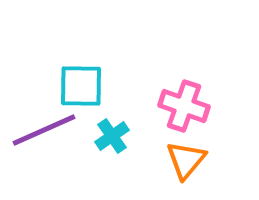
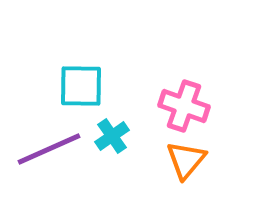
purple line: moved 5 px right, 19 px down
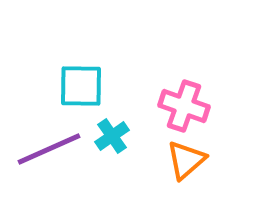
orange triangle: rotated 9 degrees clockwise
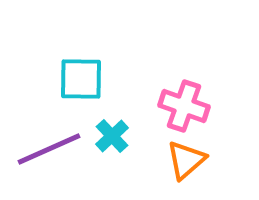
cyan square: moved 7 px up
cyan cross: rotated 8 degrees counterclockwise
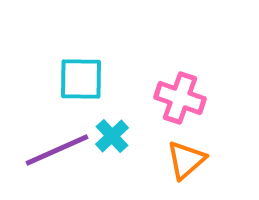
pink cross: moved 4 px left, 8 px up
purple line: moved 8 px right, 1 px down
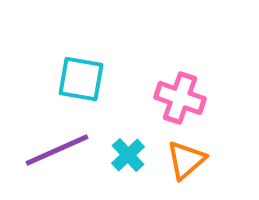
cyan square: rotated 9 degrees clockwise
cyan cross: moved 16 px right, 19 px down
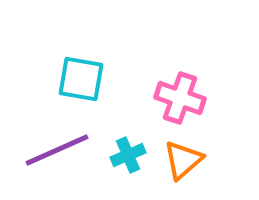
cyan cross: rotated 20 degrees clockwise
orange triangle: moved 3 px left
